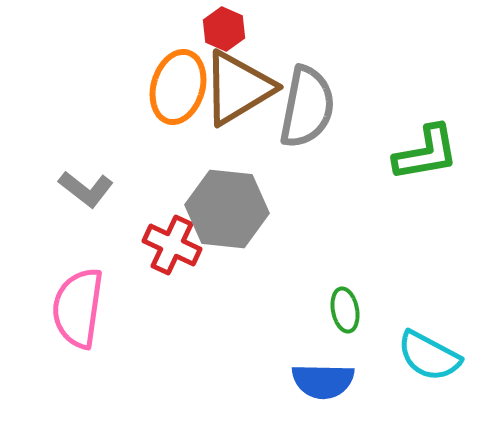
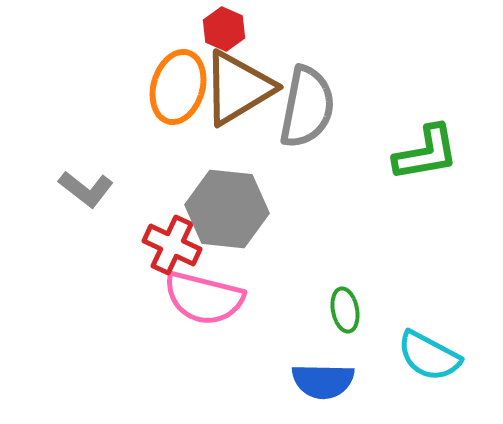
pink semicircle: moved 126 px right, 10 px up; rotated 84 degrees counterclockwise
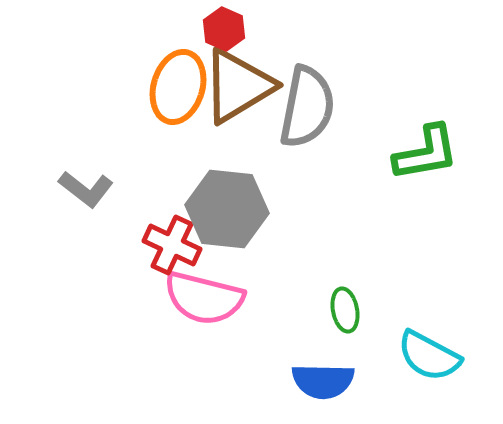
brown triangle: moved 2 px up
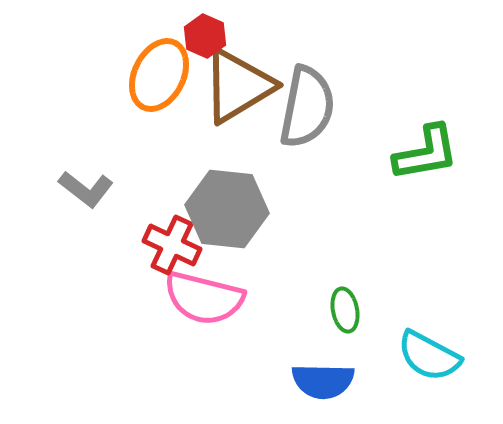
red hexagon: moved 19 px left, 7 px down
orange ellipse: moved 19 px left, 12 px up; rotated 10 degrees clockwise
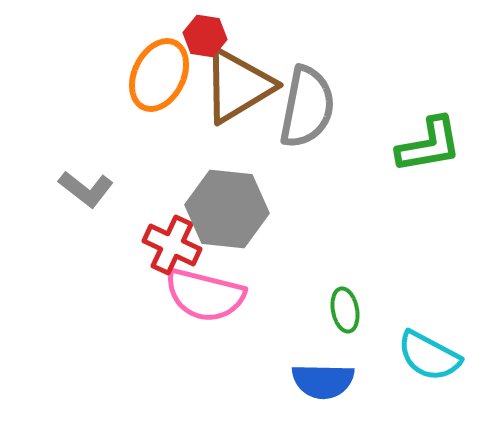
red hexagon: rotated 15 degrees counterclockwise
green L-shape: moved 3 px right, 8 px up
pink semicircle: moved 1 px right, 3 px up
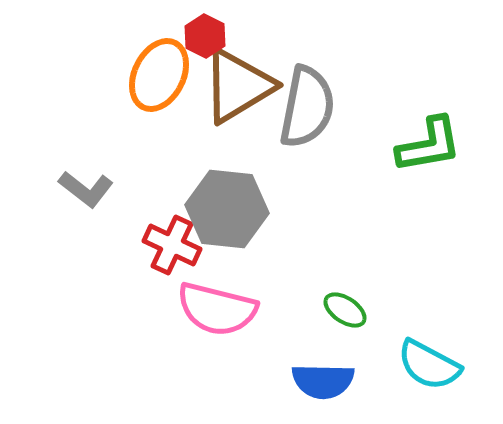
red hexagon: rotated 18 degrees clockwise
pink semicircle: moved 12 px right, 14 px down
green ellipse: rotated 45 degrees counterclockwise
cyan semicircle: moved 9 px down
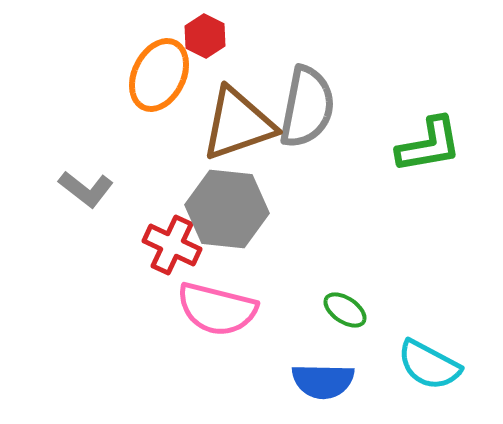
brown triangle: moved 38 px down; rotated 12 degrees clockwise
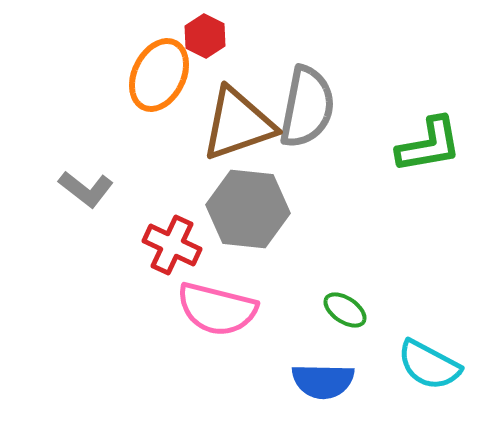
gray hexagon: moved 21 px right
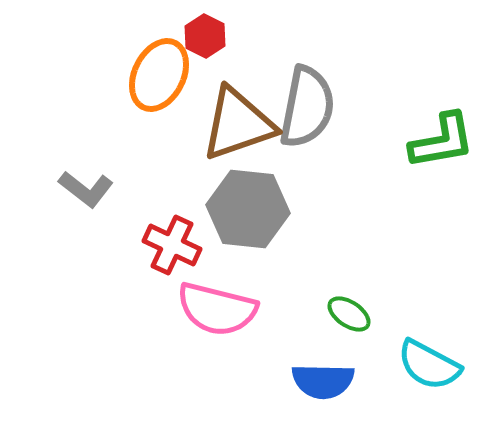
green L-shape: moved 13 px right, 4 px up
green ellipse: moved 4 px right, 4 px down
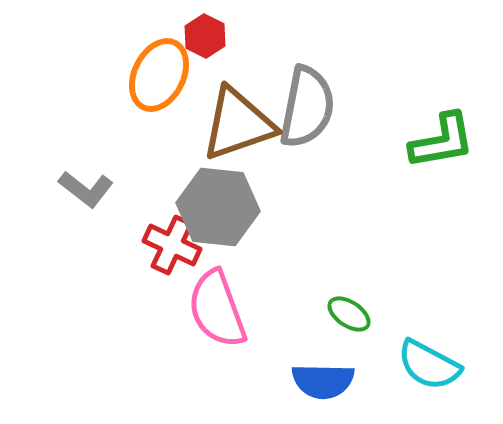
gray hexagon: moved 30 px left, 2 px up
pink semicircle: rotated 56 degrees clockwise
